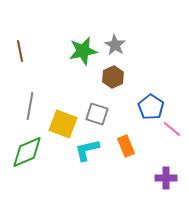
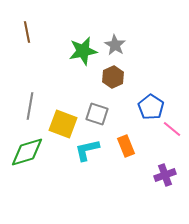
brown line: moved 7 px right, 19 px up
green diamond: rotated 6 degrees clockwise
purple cross: moved 1 px left, 3 px up; rotated 20 degrees counterclockwise
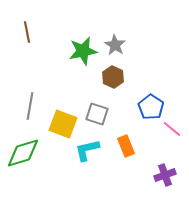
brown hexagon: rotated 10 degrees counterclockwise
green diamond: moved 4 px left, 1 px down
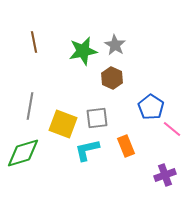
brown line: moved 7 px right, 10 px down
brown hexagon: moved 1 px left, 1 px down
gray square: moved 4 px down; rotated 25 degrees counterclockwise
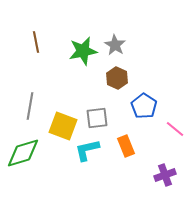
brown line: moved 2 px right
brown hexagon: moved 5 px right
blue pentagon: moved 7 px left, 1 px up
yellow square: moved 2 px down
pink line: moved 3 px right
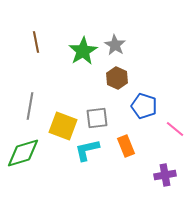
green star: rotated 20 degrees counterclockwise
blue pentagon: rotated 15 degrees counterclockwise
purple cross: rotated 10 degrees clockwise
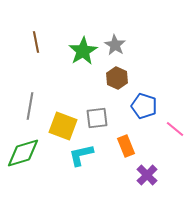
cyan L-shape: moved 6 px left, 5 px down
purple cross: moved 18 px left; rotated 35 degrees counterclockwise
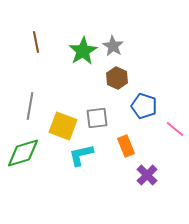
gray star: moved 2 px left, 1 px down
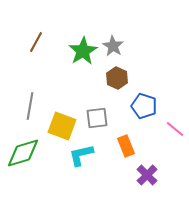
brown line: rotated 40 degrees clockwise
yellow square: moved 1 px left
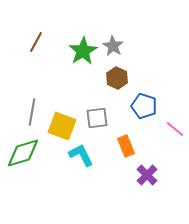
gray line: moved 2 px right, 6 px down
cyan L-shape: rotated 76 degrees clockwise
